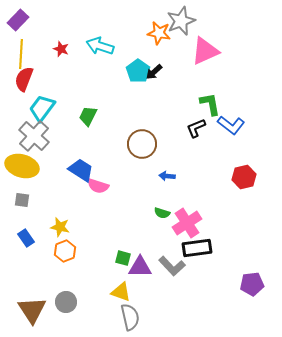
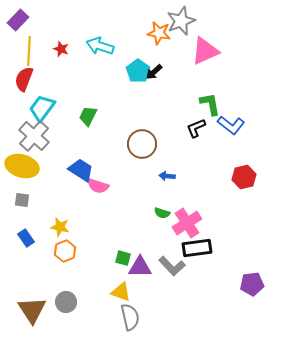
yellow line: moved 8 px right, 3 px up
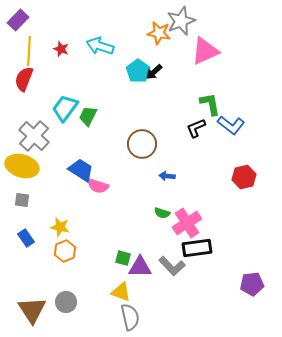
cyan trapezoid: moved 23 px right
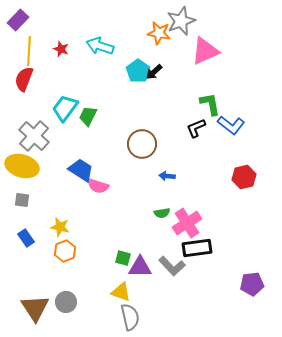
green semicircle: rotated 28 degrees counterclockwise
brown triangle: moved 3 px right, 2 px up
